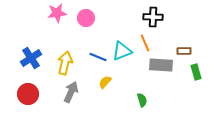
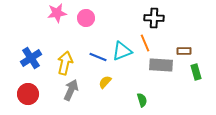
black cross: moved 1 px right, 1 px down
gray arrow: moved 2 px up
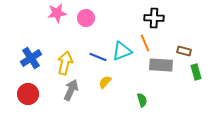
brown rectangle: rotated 16 degrees clockwise
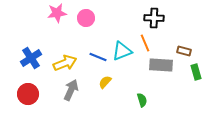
yellow arrow: rotated 55 degrees clockwise
